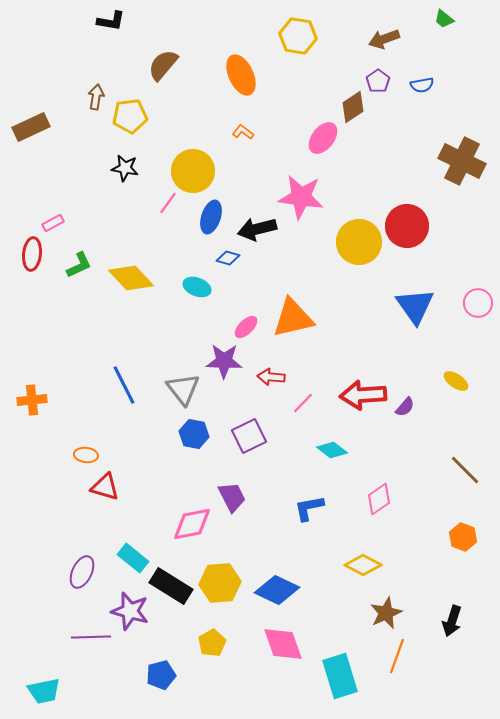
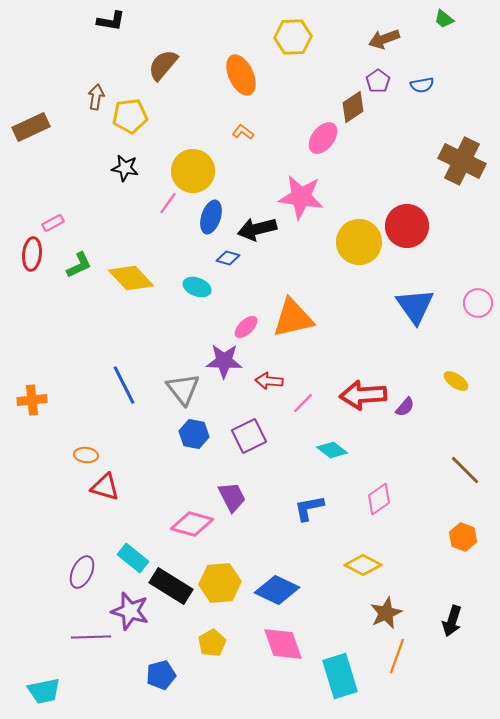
yellow hexagon at (298, 36): moved 5 px left, 1 px down; rotated 12 degrees counterclockwise
red arrow at (271, 377): moved 2 px left, 4 px down
pink diamond at (192, 524): rotated 27 degrees clockwise
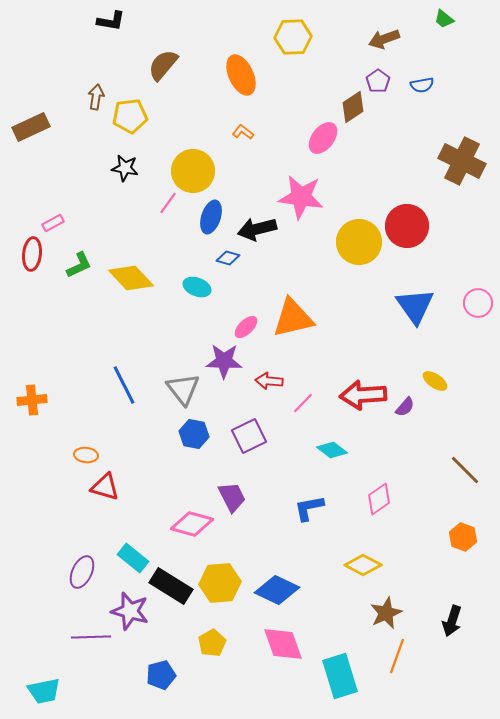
yellow ellipse at (456, 381): moved 21 px left
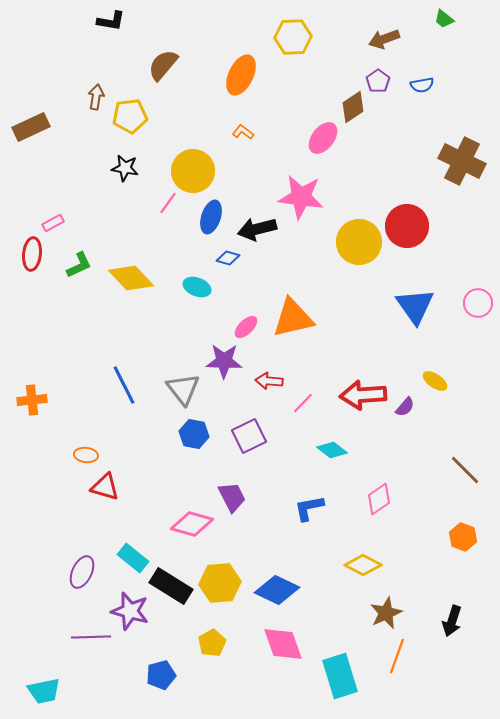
orange ellipse at (241, 75): rotated 51 degrees clockwise
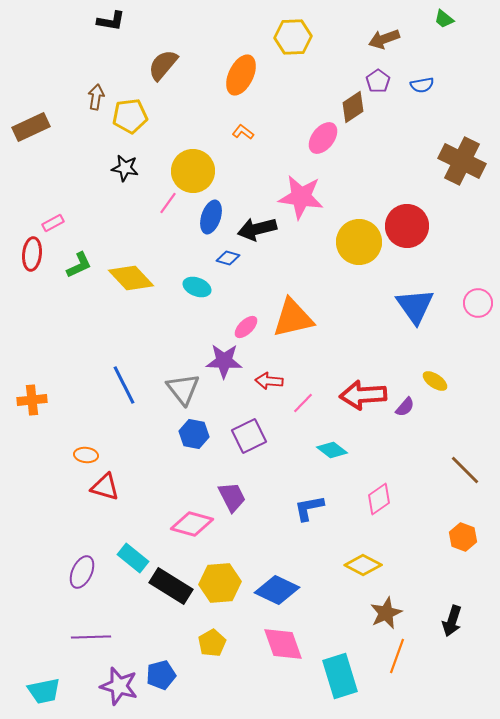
purple star at (130, 611): moved 11 px left, 75 px down
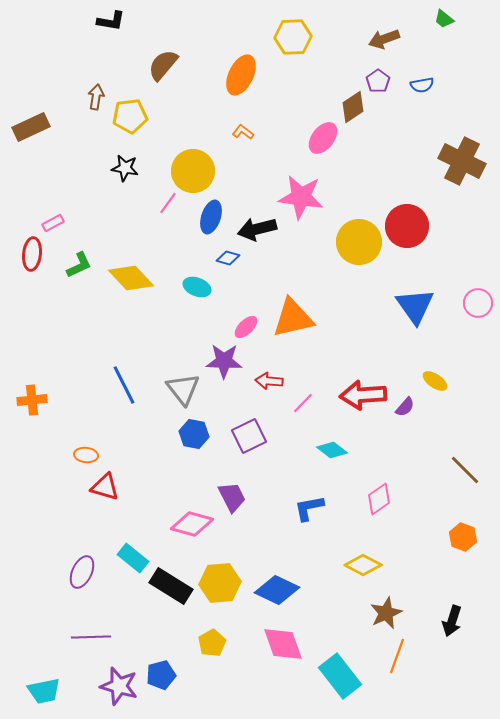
cyan rectangle at (340, 676): rotated 21 degrees counterclockwise
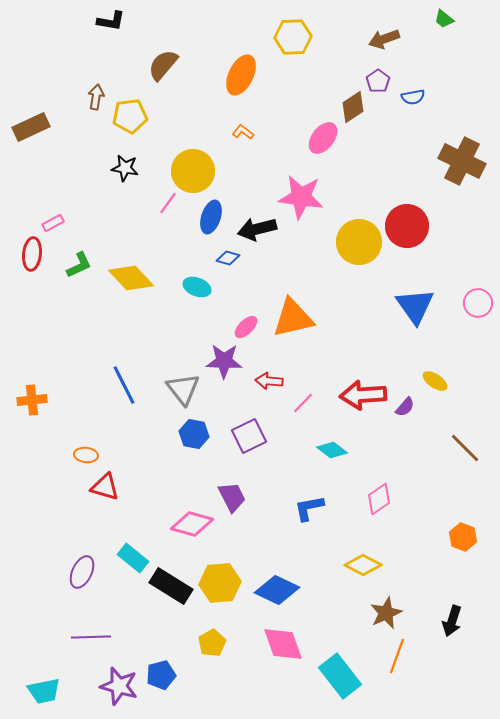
blue semicircle at (422, 85): moved 9 px left, 12 px down
brown line at (465, 470): moved 22 px up
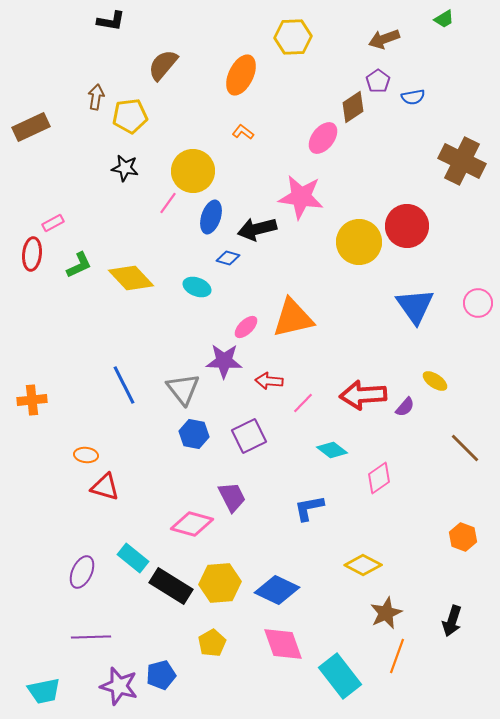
green trapezoid at (444, 19): rotated 70 degrees counterclockwise
pink diamond at (379, 499): moved 21 px up
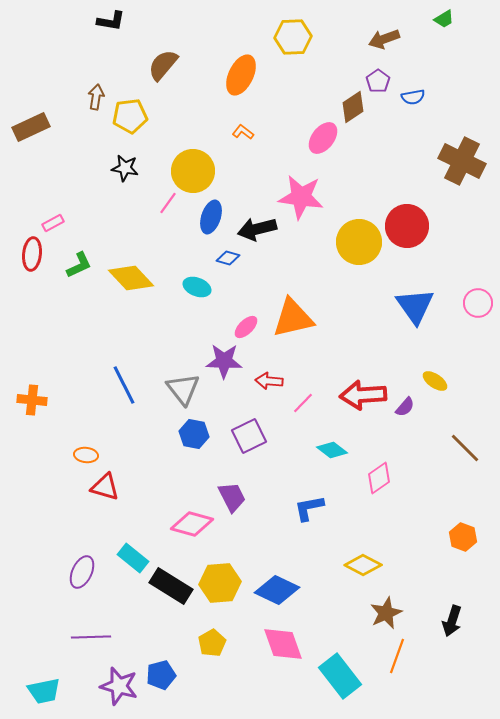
orange cross at (32, 400): rotated 12 degrees clockwise
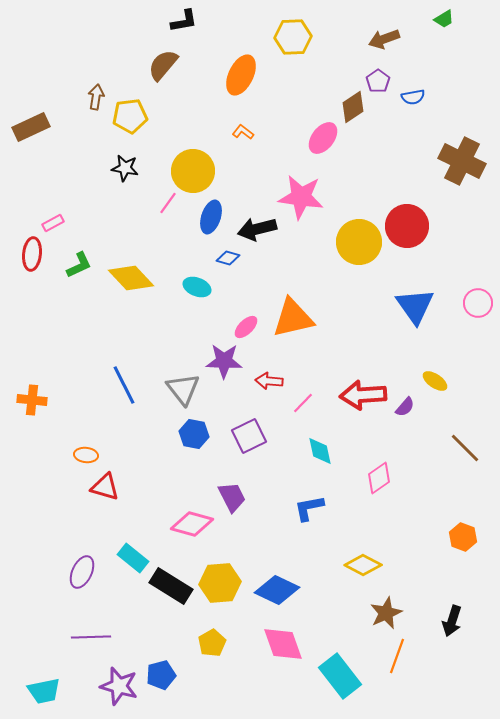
black L-shape at (111, 21): moved 73 px right; rotated 20 degrees counterclockwise
cyan diamond at (332, 450): moved 12 px left, 1 px down; rotated 40 degrees clockwise
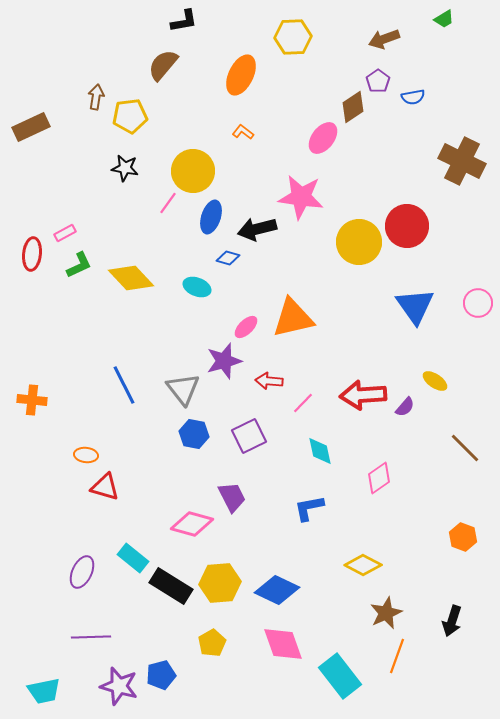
pink rectangle at (53, 223): moved 12 px right, 10 px down
purple star at (224, 361): rotated 18 degrees counterclockwise
